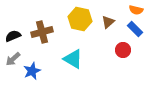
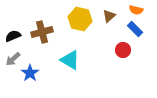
brown triangle: moved 1 px right, 6 px up
cyan triangle: moved 3 px left, 1 px down
blue star: moved 2 px left, 2 px down; rotated 12 degrees counterclockwise
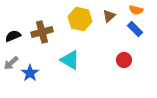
red circle: moved 1 px right, 10 px down
gray arrow: moved 2 px left, 4 px down
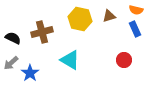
brown triangle: rotated 24 degrees clockwise
blue rectangle: rotated 21 degrees clockwise
black semicircle: moved 2 px down; rotated 49 degrees clockwise
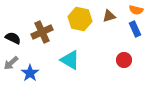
brown cross: rotated 10 degrees counterclockwise
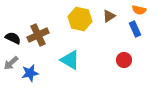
orange semicircle: moved 3 px right
brown triangle: rotated 16 degrees counterclockwise
brown cross: moved 4 px left, 3 px down
blue star: rotated 24 degrees clockwise
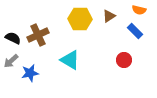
yellow hexagon: rotated 10 degrees counterclockwise
blue rectangle: moved 2 px down; rotated 21 degrees counterclockwise
gray arrow: moved 2 px up
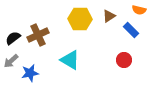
blue rectangle: moved 4 px left, 1 px up
black semicircle: rotated 63 degrees counterclockwise
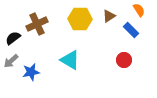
orange semicircle: rotated 136 degrees counterclockwise
brown cross: moved 1 px left, 11 px up
blue star: moved 1 px right, 1 px up
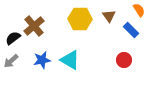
brown triangle: rotated 32 degrees counterclockwise
brown cross: moved 3 px left, 2 px down; rotated 15 degrees counterclockwise
blue star: moved 11 px right, 12 px up
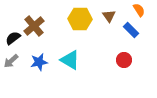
blue star: moved 3 px left, 2 px down
